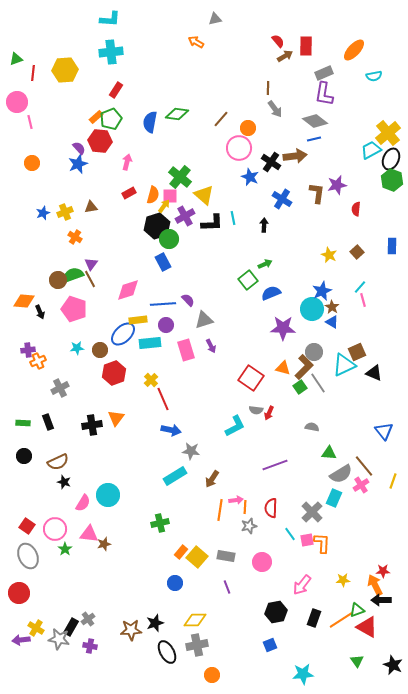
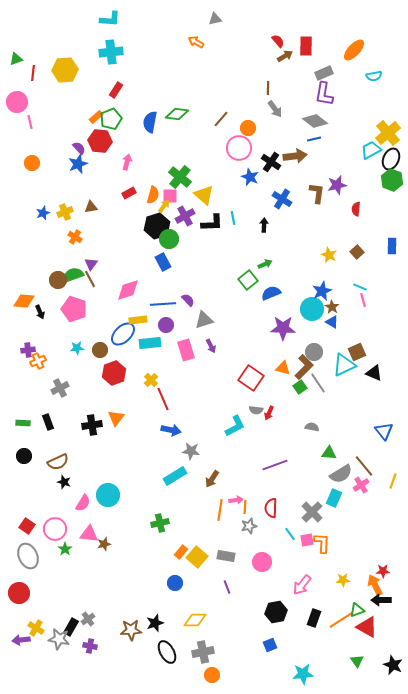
cyan line at (360, 287): rotated 72 degrees clockwise
gray cross at (197, 645): moved 6 px right, 7 px down
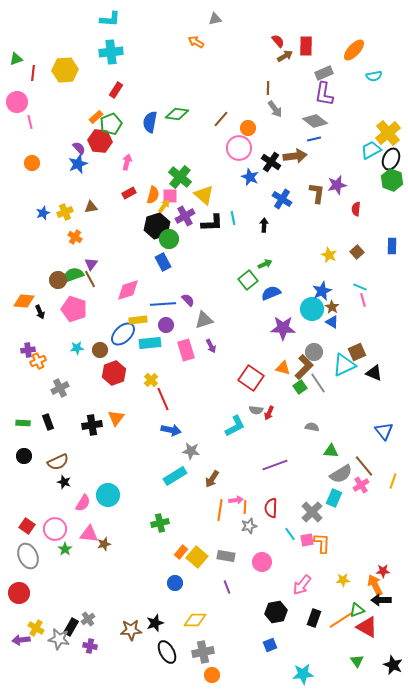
green pentagon at (111, 119): moved 5 px down
green triangle at (329, 453): moved 2 px right, 2 px up
